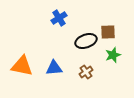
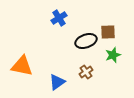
blue triangle: moved 3 px right, 14 px down; rotated 30 degrees counterclockwise
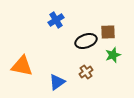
blue cross: moved 3 px left, 2 px down
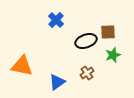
blue cross: rotated 14 degrees counterclockwise
brown cross: moved 1 px right, 1 px down
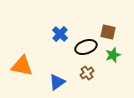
blue cross: moved 4 px right, 14 px down
brown square: rotated 14 degrees clockwise
black ellipse: moved 6 px down
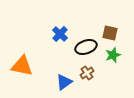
brown square: moved 2 px right, 1 px down
blue triangle: moved 7 px right
